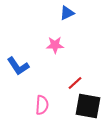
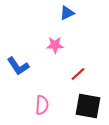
red line: moved 3 px right, 9 px up
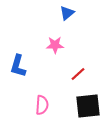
blue triangle: rotated 14 degrees counterclockwise
blue L-shape: rotated 50 degrees clockwise
black square: rotated 16 degrees counterclockwise
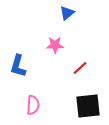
red line: moved 2 px right, 6 px up
pink semicircle: moved 9 px left
